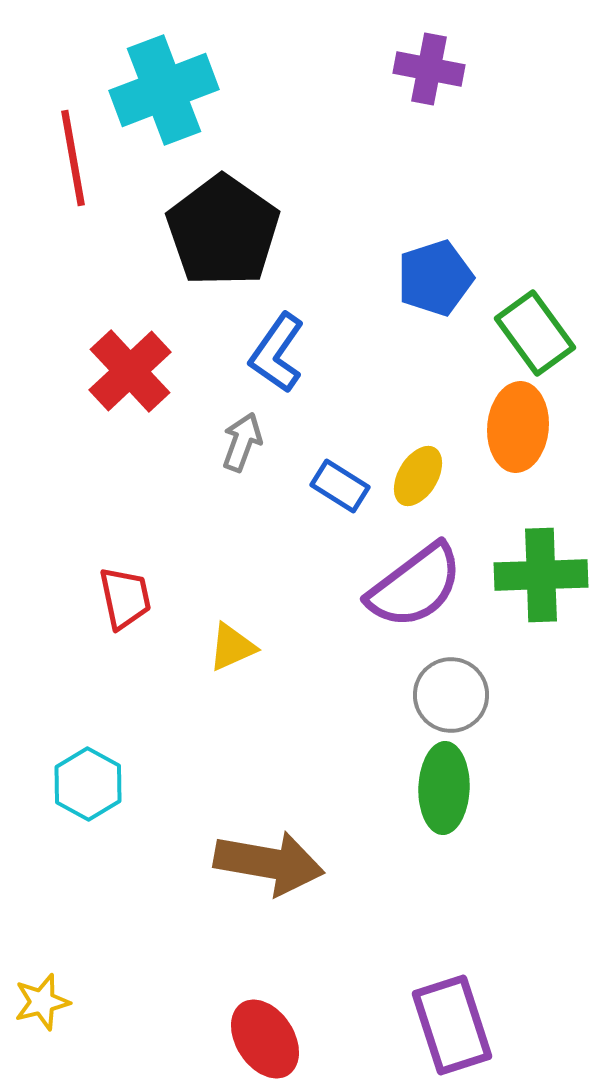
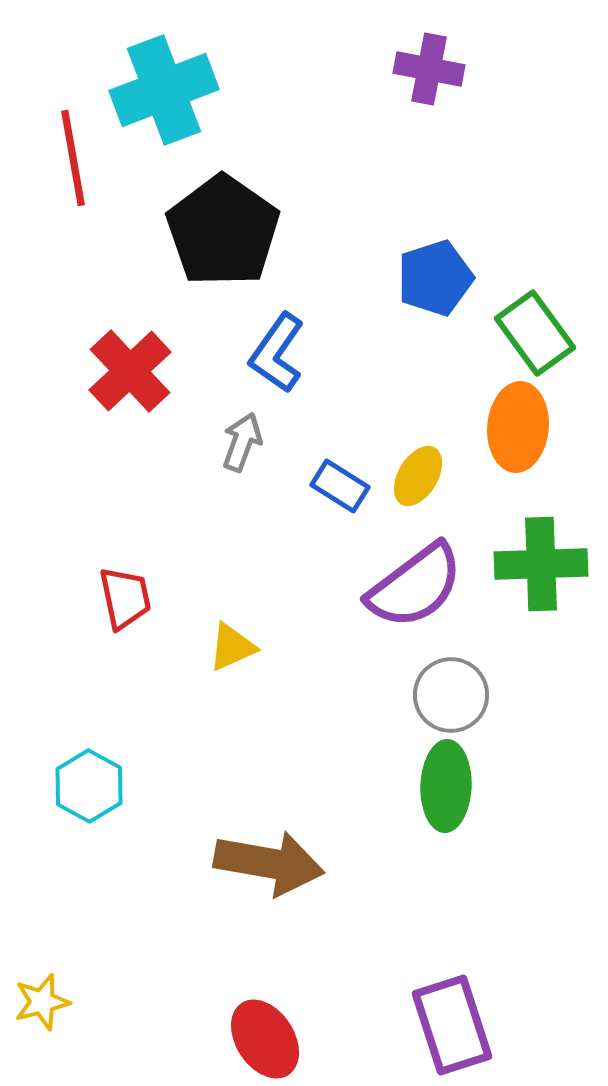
green cross: moved 11 px up
cyan hexagon: moved 1 px right, 2 px down
green ellipse: moved 2 px right, 2 px up
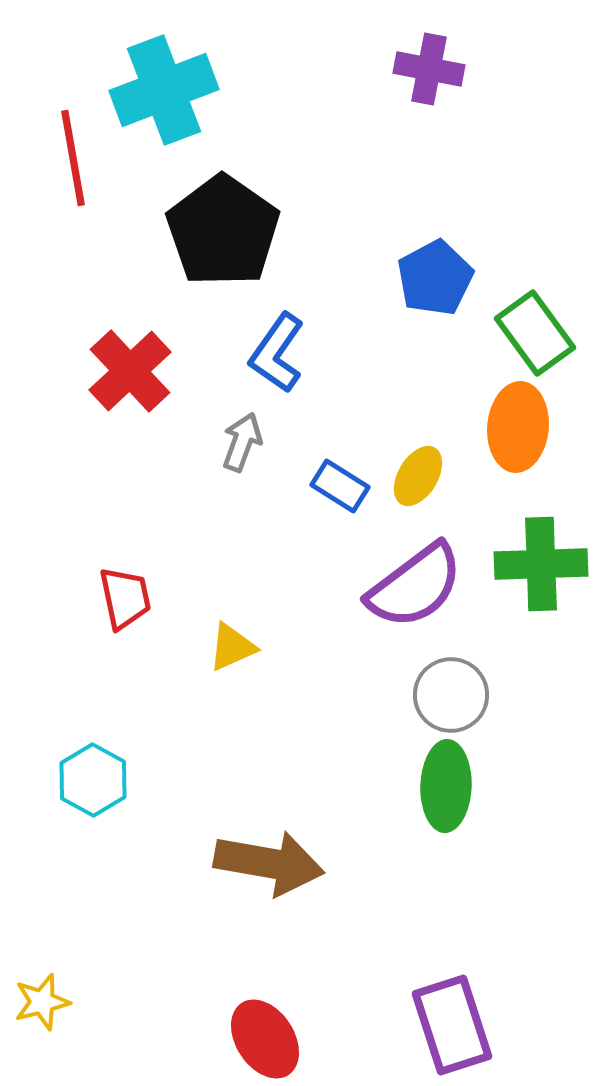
blue pentagon: rotated 10 degrees counterclockwise
cyan hexagon: moved 4 px right, 6 px up
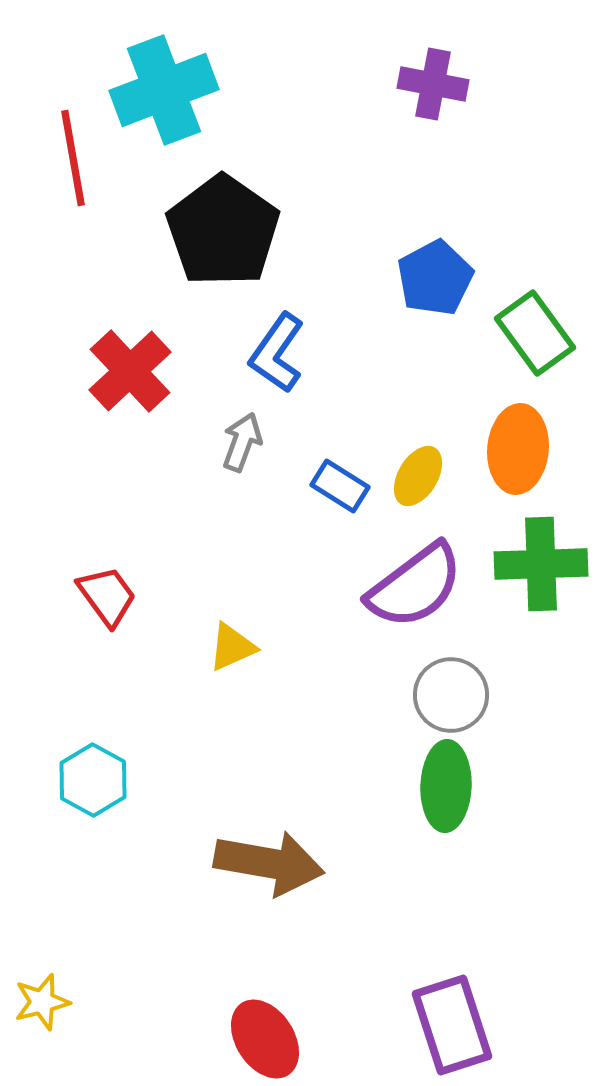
purple cross: moved 4 px right, 15 px down
orange ellipse: moved 22 px down
red trapezoid: moved 18 px left, 2 px up; rotated 24 degrees counterclockwise
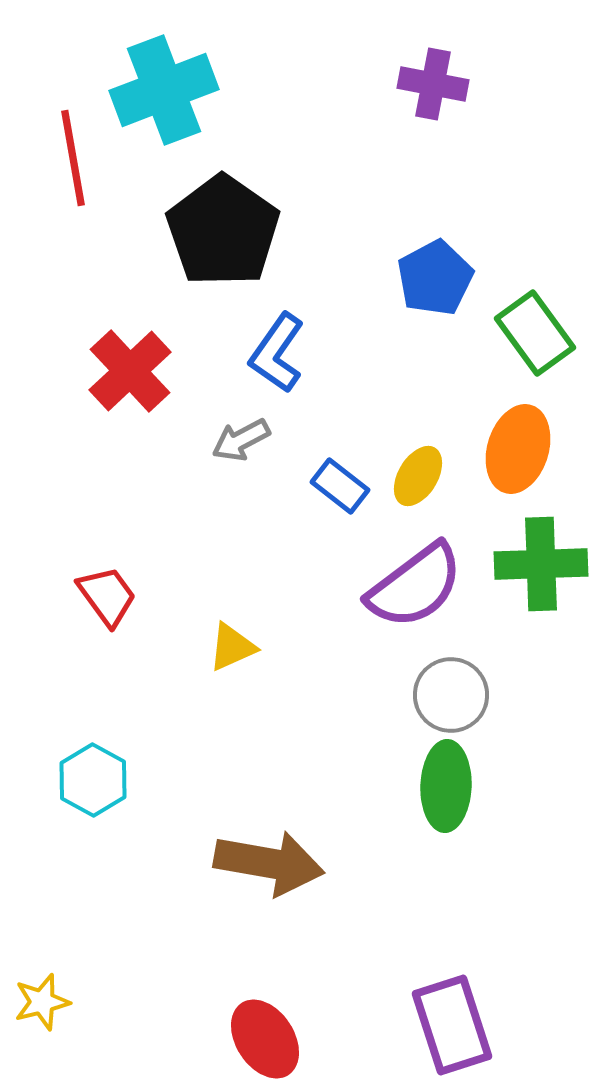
gray arrow: moved 1 px left, 2 px up; rotated 138 degrees counterclockwise
orange ellipse: rotated 12 degrees clockwise
blue rectangle: rotated 6 degrees clockwise
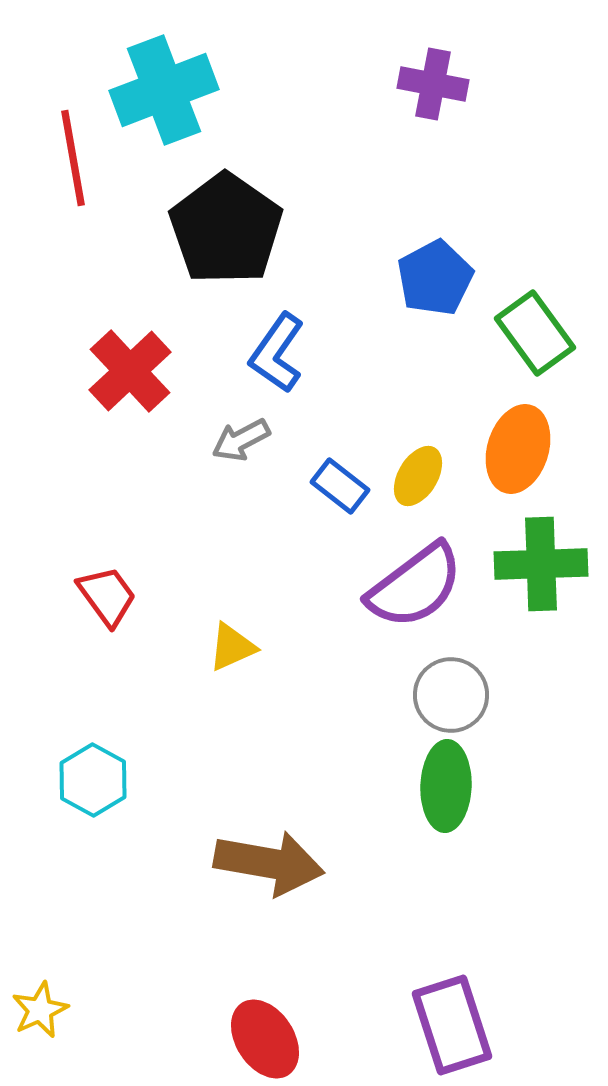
black pentagon: moved 3 px right, 2 px up
yellow star: moved 2 px left, 8 px down; rotated 10 degrees counterclockwise
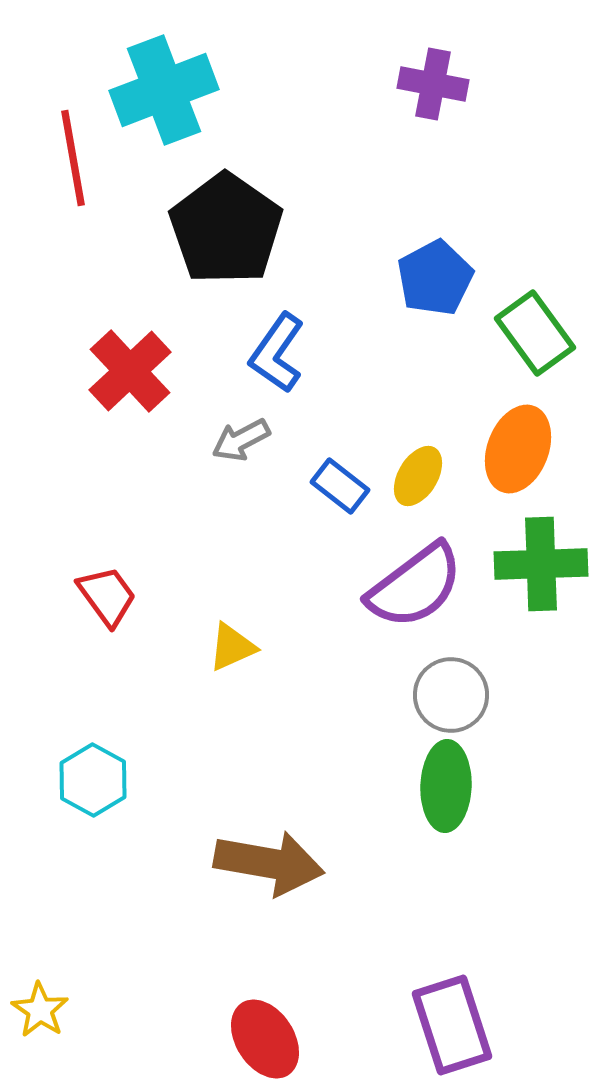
orange ellipse: rotated 4 degrees clockwise
yellow star: rotated 14 degrees counterclockwise
